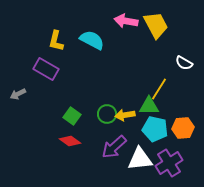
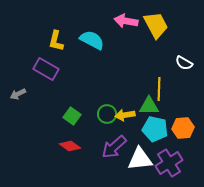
yellow line: rotated 30 degrees counterclockwise
red diamond: moved 5 px down
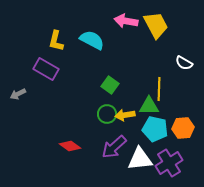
green square: moved 38 px right, 31 px up
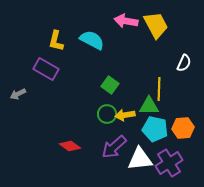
white semicircle: rotated 96 degrees counterclockwise
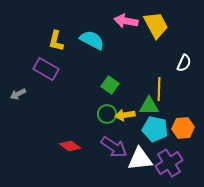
purple arrow: rotated 104 degrees counterclockwise
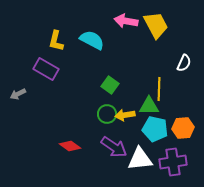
purple cross: moved 4 px right, 1 px up; rotated 24 degrees clockwise
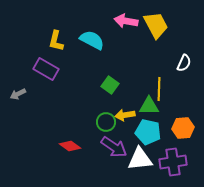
green circle: moved 1 px left, 8 px down
cyan pentagon: moved 7 px left, 3 px down
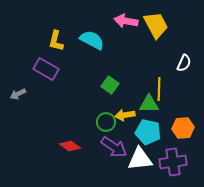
green triangle: moved 2 px up
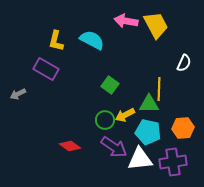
yellow arrow: rotated 18 degrees counterclockwise
green circle: moved 1 px left, 2 px up
